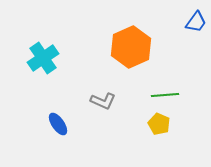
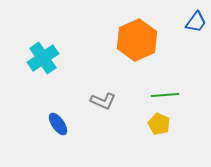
orange hexagon: moved 6 px right, 7 px up
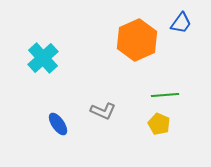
blue trapezoid: moved 15 px left, 1 px down
cyan cross: rotated 8 degrees counterclockwise
gray L-shape: moved 10 px down
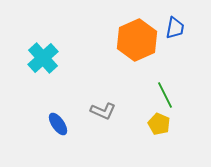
blue trapezoid: moved 6 px left, 5 px down; rotated 25 degrees counterclockwise
green line: rotated 68 degrees clockwise
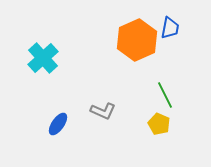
blue trapezoid: moved 5 px left
blue ellipse: rotated 70 degrees clockwise
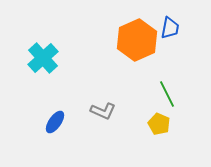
green line: moved 2 px right, 1 px up
blue ellipse: moved 3 px left, 2 px up
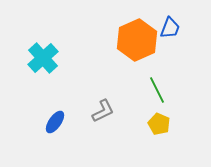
blue trapezoid: rotated 10 degrees clockwise
green line: moved 10 px left, 4 px up
gray L-shape: rotated 50 degrees counterclockwise
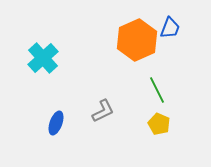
blue ellipse: moved 1 px right, 1 px down; rotated 15 degrees counterclockwise
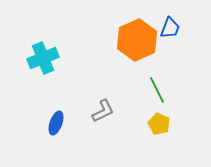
cyan cross: rotated 20 degrees clockwise
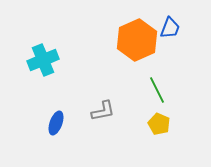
cyan cross: moved 2 px down
gray L-shape: rotated 15 degrees clockwise
